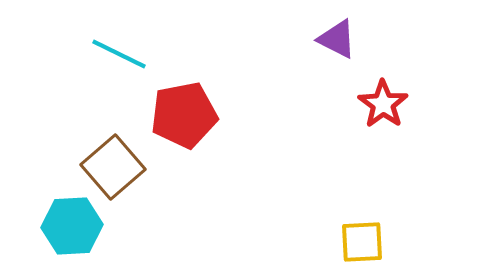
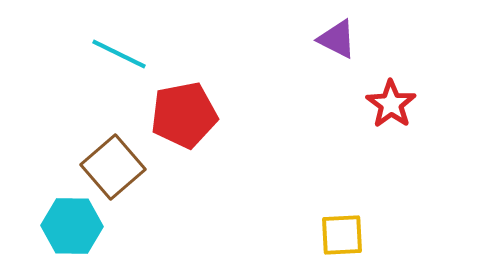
red star: moved 8 px right
cyan hexagon: rotated 4 degrees clockwise
yellow square: moved 20 px left, 7 px up
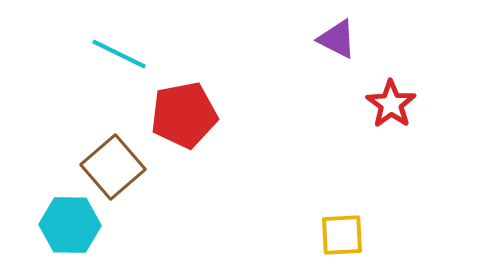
cyan hexagon: moved 2 px left, 1 px up
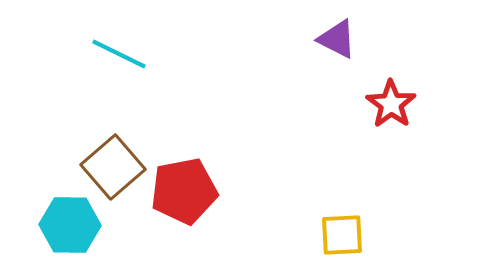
red pentagon: moved 76 px down
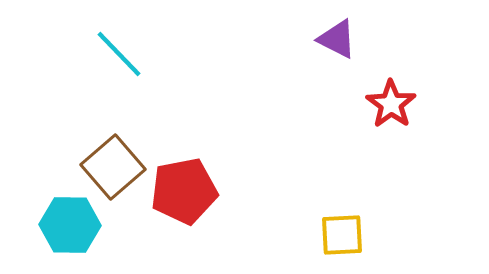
cyan line: rotated 20 degrees clockwise
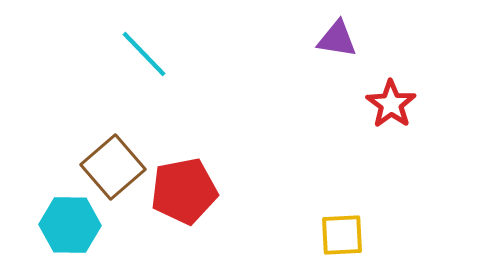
purple triangle: rotated 18 degrees counterclockwise
cyan line: moved 25 px right
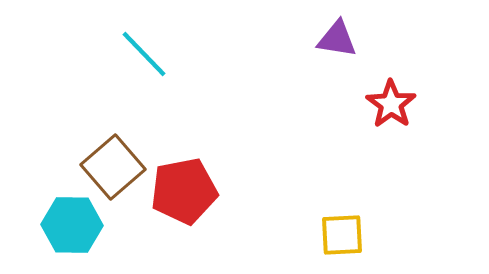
cyan hexagon: moved 2 px right
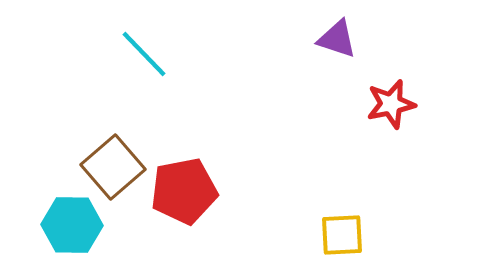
purple triangle: rotated 9 degrees clockwise
red star: rotated 24 degrees clockwise
